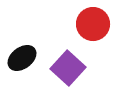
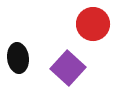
black ellipse: moved 4 px left; rotated 60 degrees counterclockwise
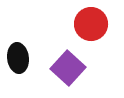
red circle: moved 2 px left
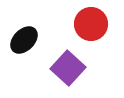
black ellipse: moved 6 px right, 18 px up; rotated 52 degrees clockwise
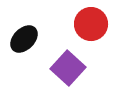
black ellipse: moved 1 px up
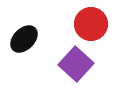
purple square: moved 8 px right, 4 px up
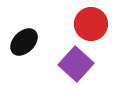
black ellipse: moved 3 px down
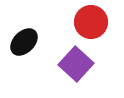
red circle: moved 2 px up
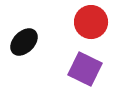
purple square: moved 9 px right, 5 px down; rotated 16 degrees counterclockwise
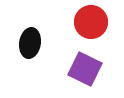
black ellipse: moved 6 px right, 1 px down; rotated 36 degrees counterclockwise
